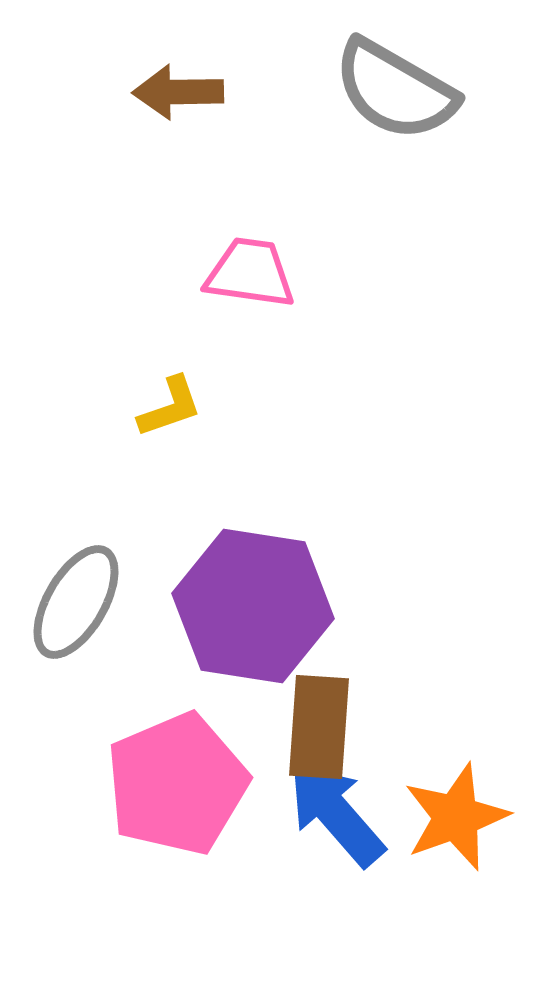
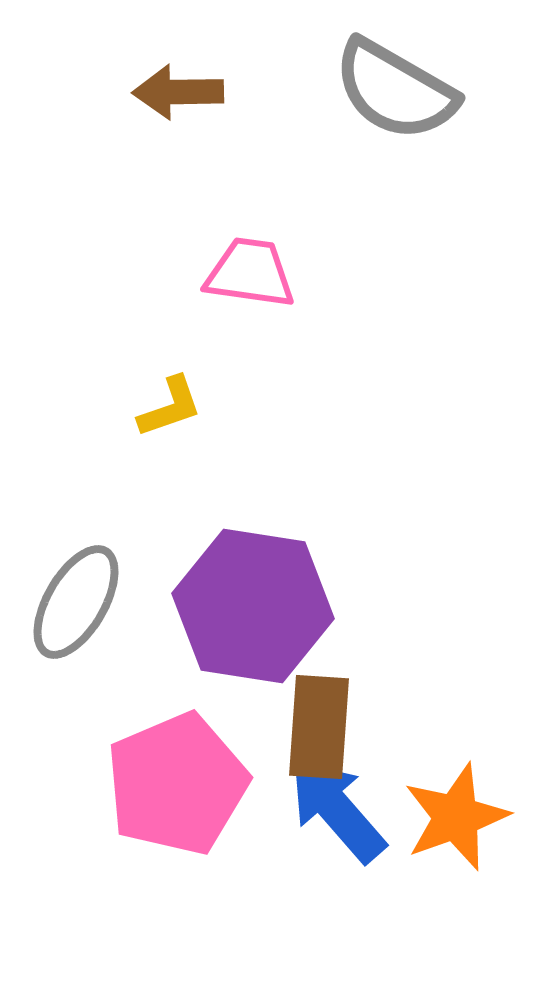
blue arrow: moved 1 px right, 4 px up
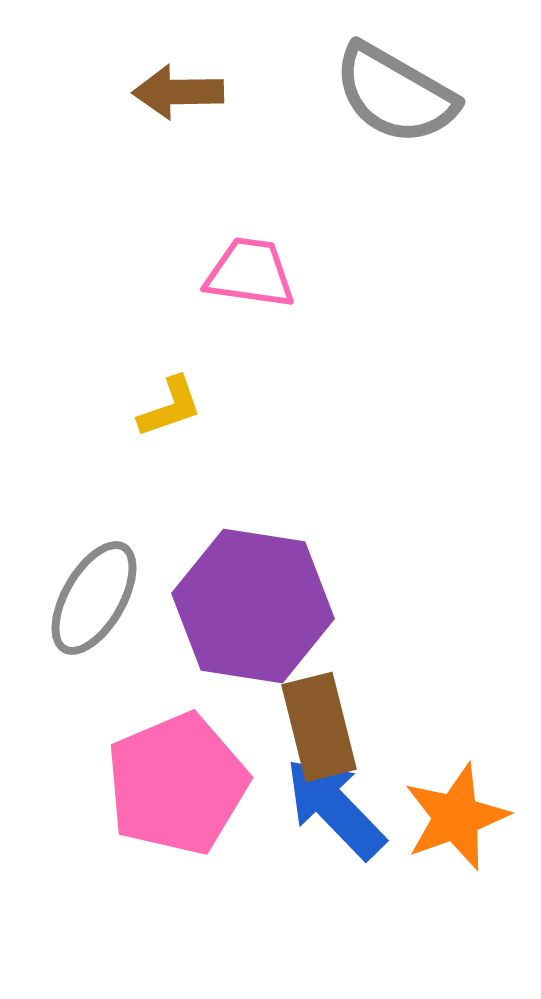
gray semicircle: moved 4 px down
gray ellipse: moved 18 px right, 4 px up
brown rectangle: rotated 18 degrees counterclockwise
blue arrow: moved 2 px left, 2 px up; rotated 3 degrees counterclockwise
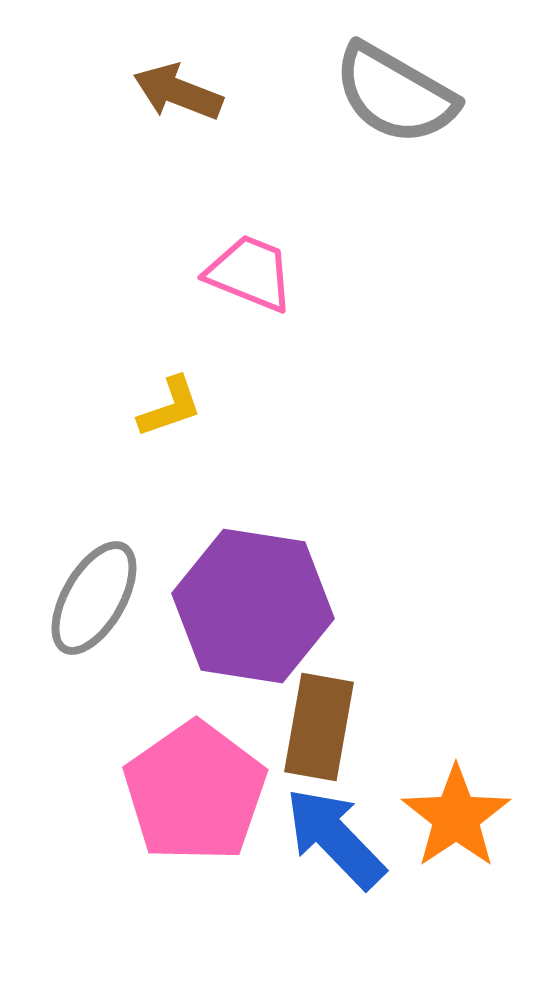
brown arrow: rotated 22 degrees clockwise
pink trapezoid: rotated 14 degrees clockwise
brown rectangle: rotated 24 degrees clockwise
pink pentagon: moved 18 px right, 8 px down; rotated 12 degrees counterclockwise
blue arrow: moved 30 px down
orange star: rotated 14 degrees counterclockwise
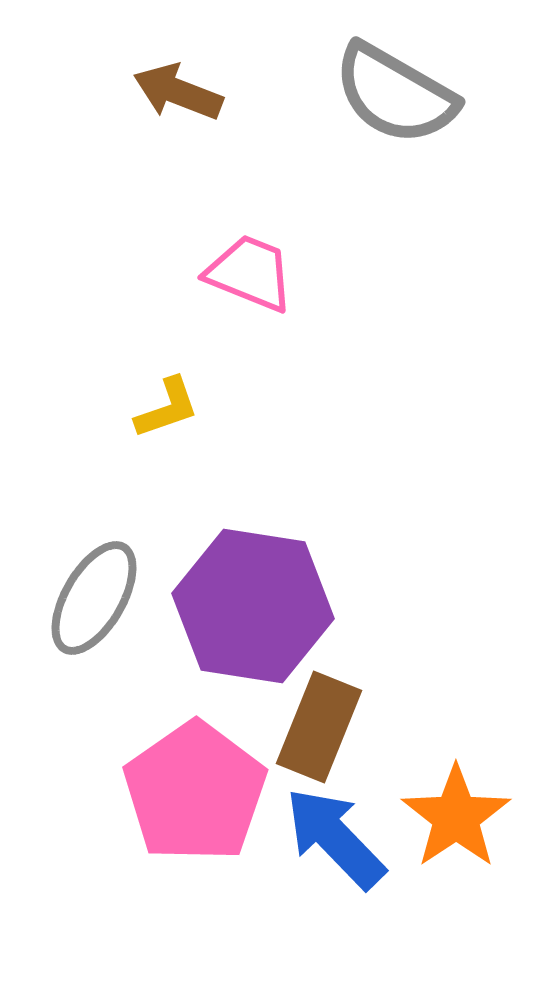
yellow L-shape: moved 3 px left, 1 px down
brown rectangle: rotated 12 degrees clockwise
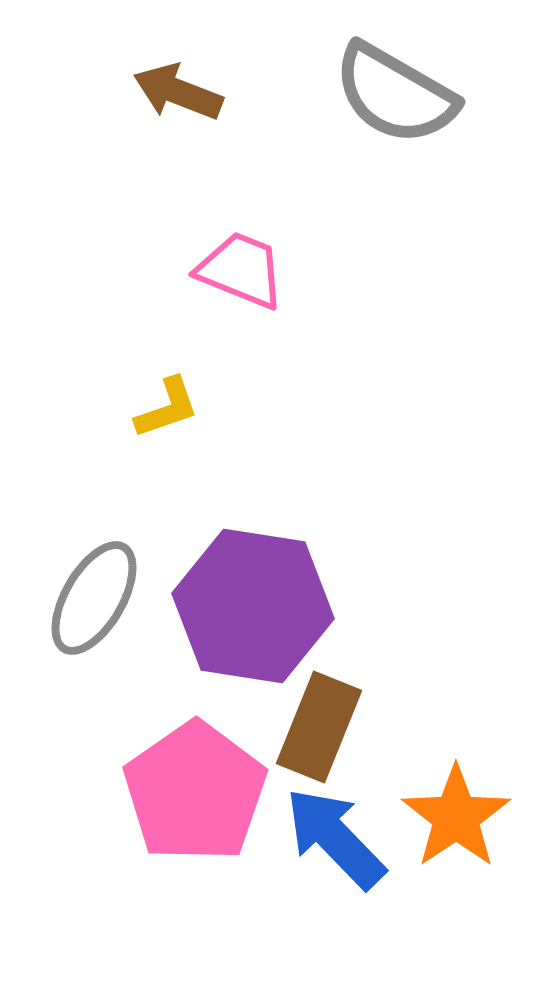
pink trapezoid: moved 9 px left, 3 px up
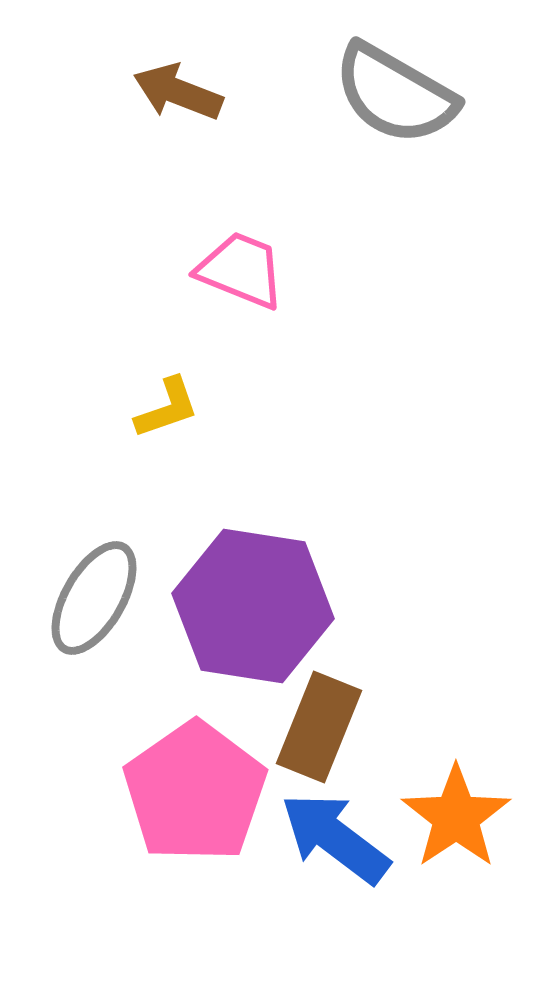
blue arrow: rotated 9 degrees counterclockwise
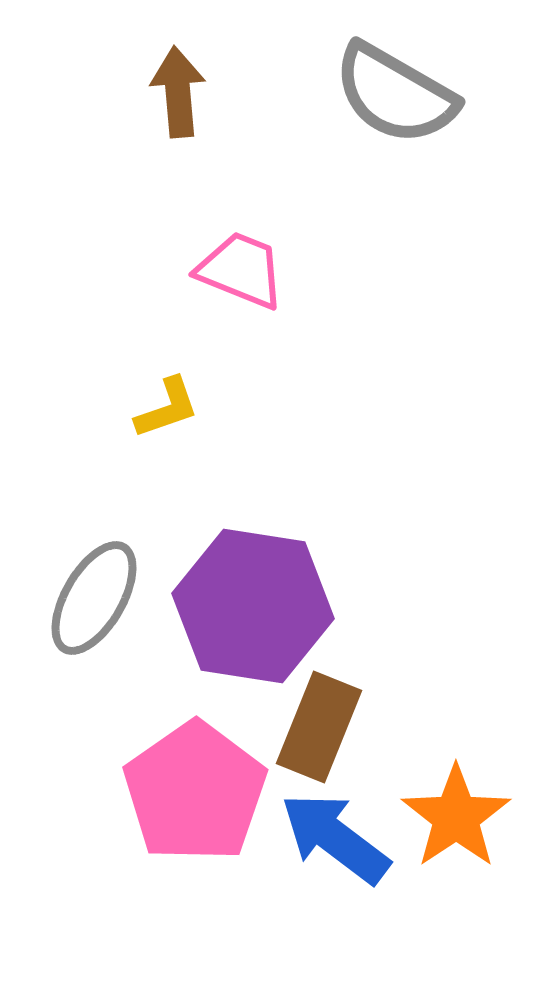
brown arrow: rotated 64 degrees clockwise
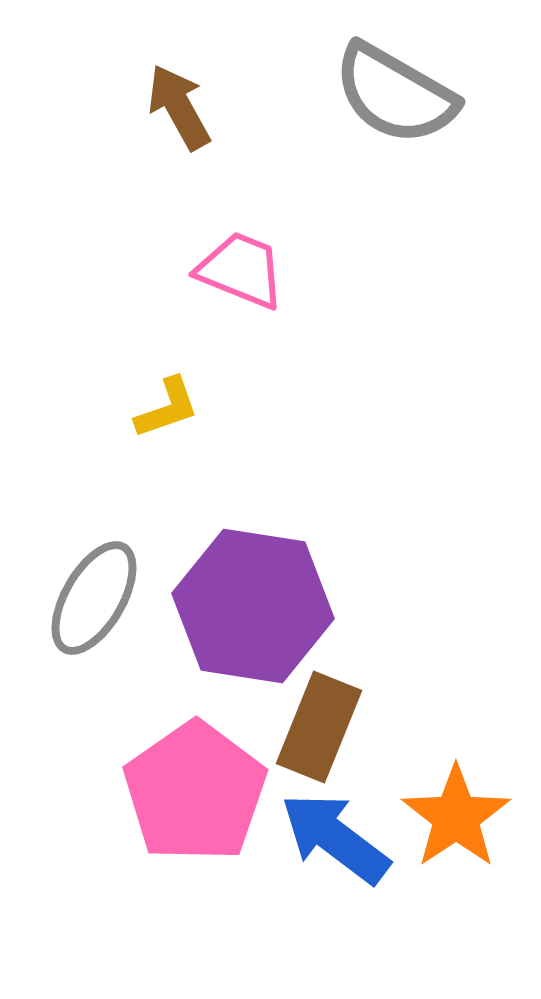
brown arrow: moved 1 px right, 15 px down; rotated 24 degrees counterclockwise
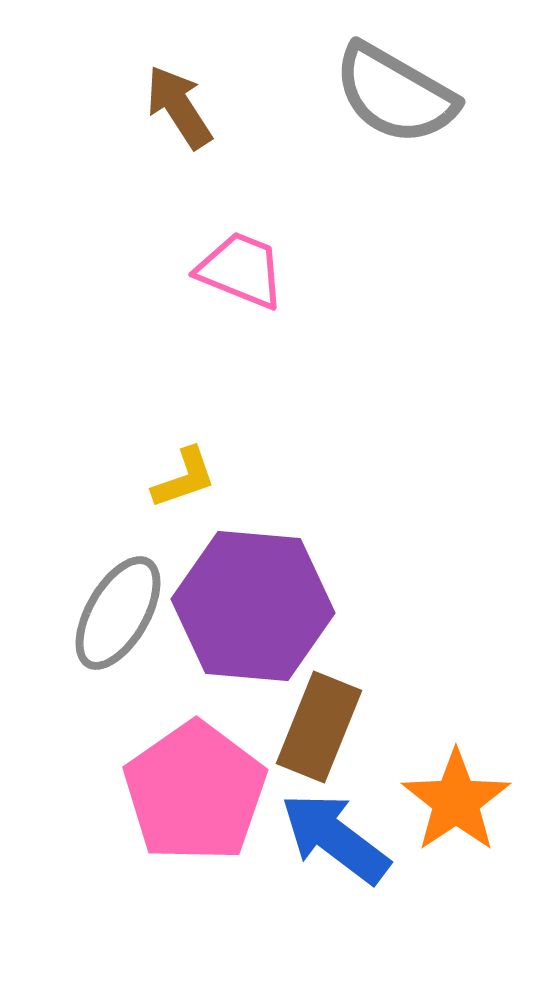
brown arrow: rotated 4 degrees counterclockwise
yellow L-shape: moved 17 px right, 70 px down
gray ellipse: moved 24 px right, 15 px down
purple hexagon: rotated 4 degrees counterclockwise
orange star: moved 16 px up
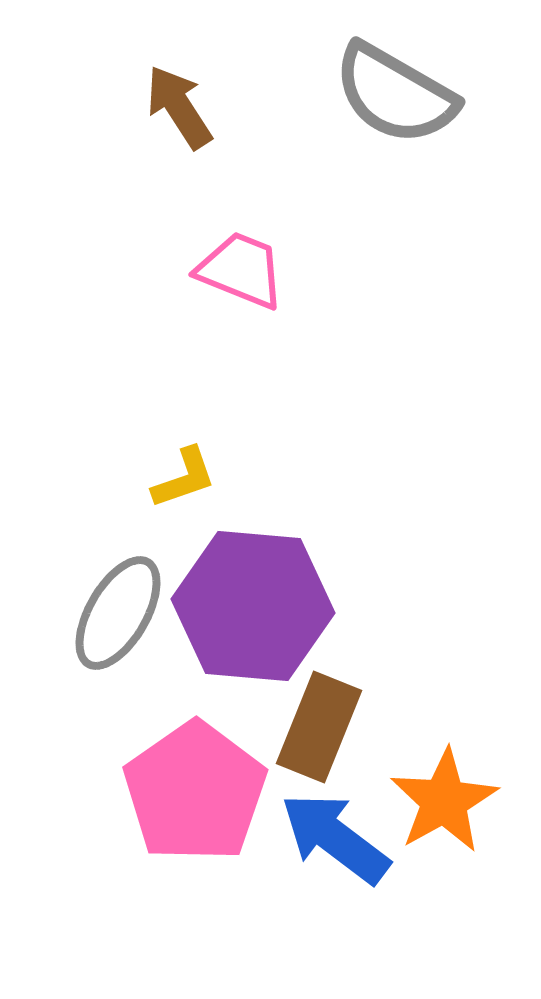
orange star: moved 12 px left; rotated 5 degrees clockwise
